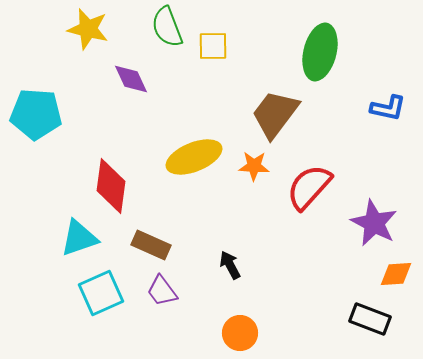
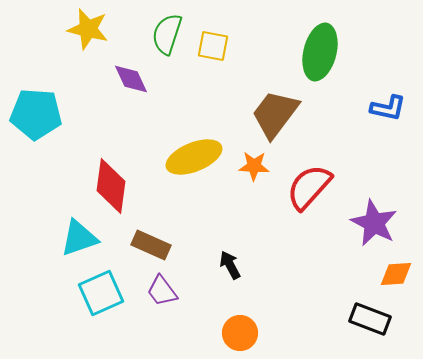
green semicircle: moved 7 px down; rotated 39 degrees clockwise
yellow square: rotated 12 degrees clockwise
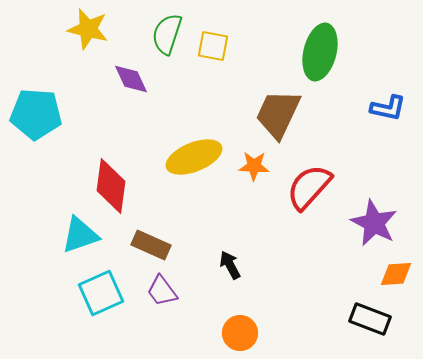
brown trapezoid: moved 3 px right; rotated 12 degrees counterclockwise
cyan triangle: moved 1 px right, 3 px up
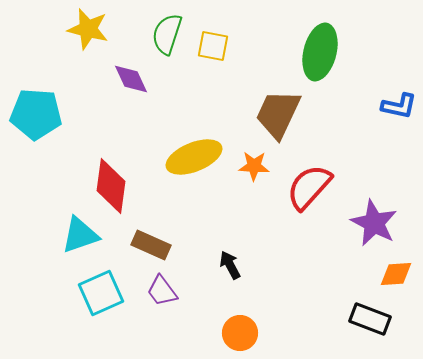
blue L-shape: moved 11 px right, 2 px up
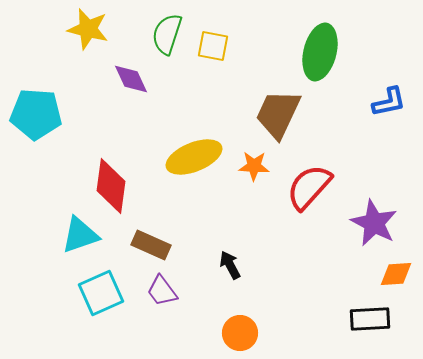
blue L-shape: moved 10 px left, 4 px up; rotated 24 degrees counterclockwise
black rectangle: rotated 24 degrees counterclockwise
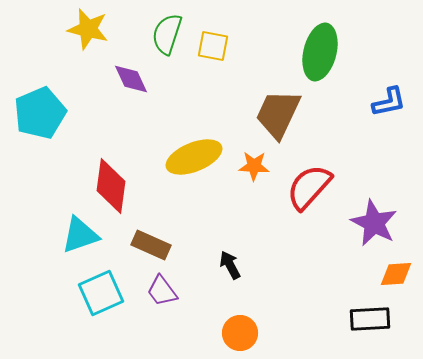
cyan pentagon: moved 4 px right, 1 px up; rotated 27 degrees counterclockwise
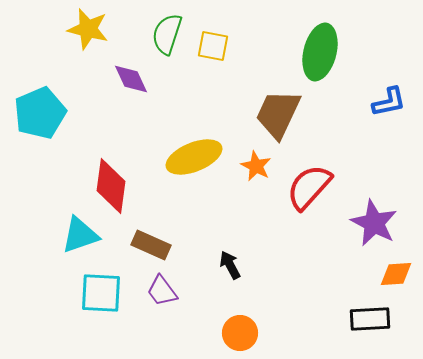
orange star: moved 2 px right; rotated 24 degrees clockwise
cyan square: rotated 27 degrees clockwise
